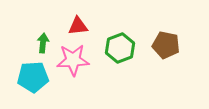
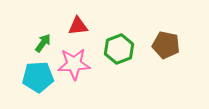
green arrow: rotated 30 degrees clockwise
green hexagon: moved 1 px left, 1 px down
pink star: moved 1 px right, 4 px down
cyan pentagon: moved 5 px right
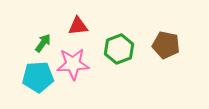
pink star: moved 1 px left
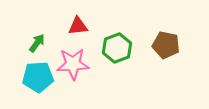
green arrow: moved 6 px left
green hexagon: moved 2 px left, 1 px up
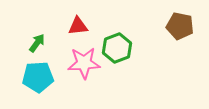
brown pentagon: moved 14 px right, 19 px up
pink star: moved 11 px right, 1 px up
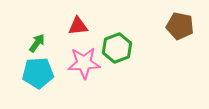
cyan pentagon: moved 4 px up
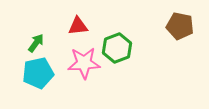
green arrow: moved 1 px left
cyan pentagon: rotated 8 degrees counterclockwise
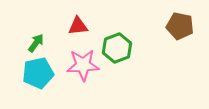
pink star: moved 1 px left, 2 px down
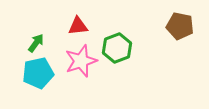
pink star: moved 2 px left, 4 px up; rotated 16 degrees counterclockwise
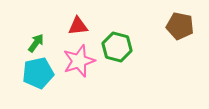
green hexagon: moved 1 px up; rotated 24 degrees counterclockwise
pink star: moved 2 px left
